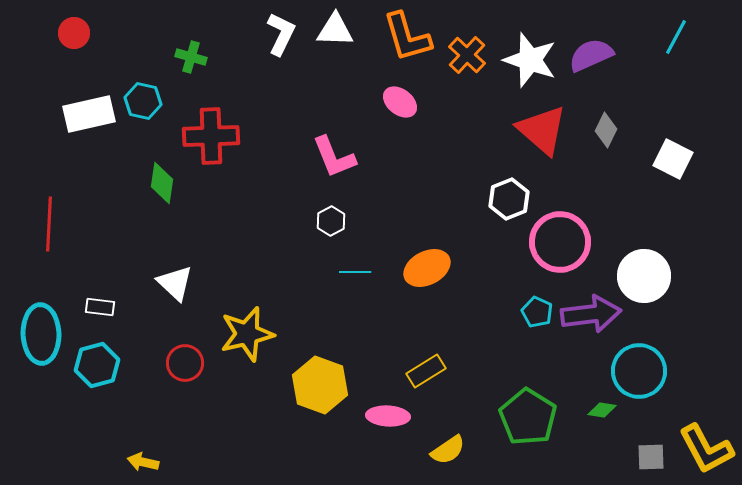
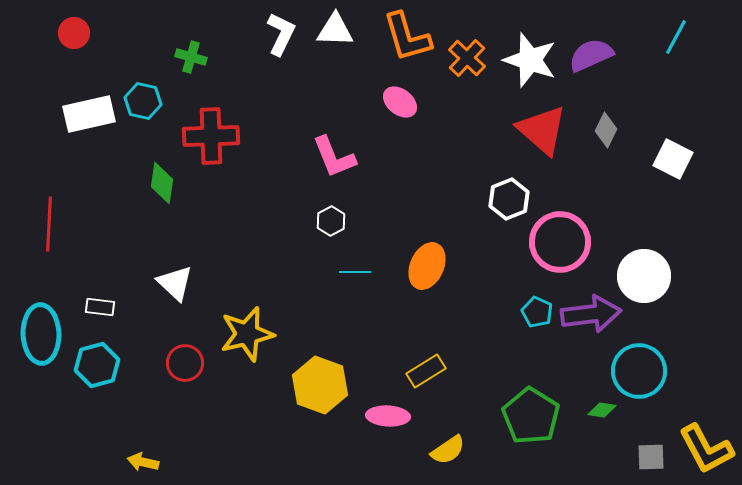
orange cross at (467, 55): moved 3 px down
orange ellipse at (427, 268): moved 2 px up; rotated 39 degrees counterclockwise
green pentagon at (528, 417): moved 3 px right, 1 px up
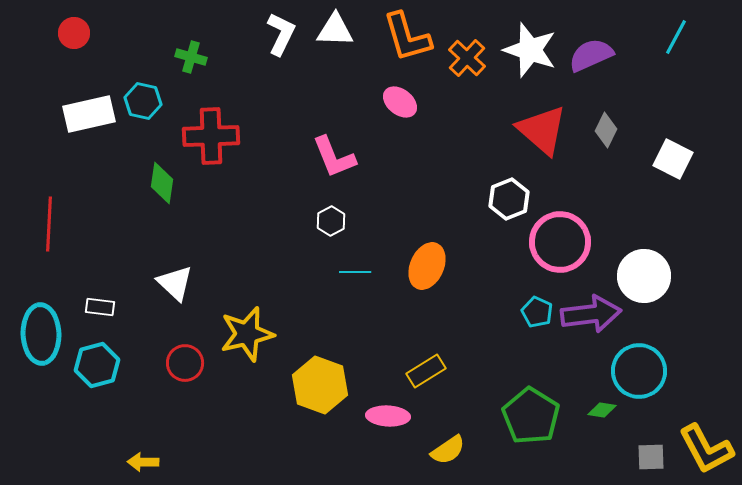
white star at (530, 60): moved 10 px up
yellow arrow at (143, 462): rotated 12 degrees counterclockwise
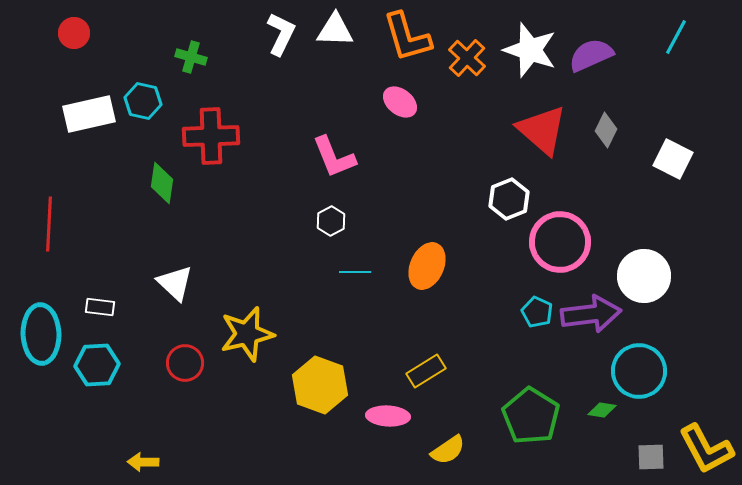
cyan hexagon at (97, 365): rotated 12 degrees clockwise
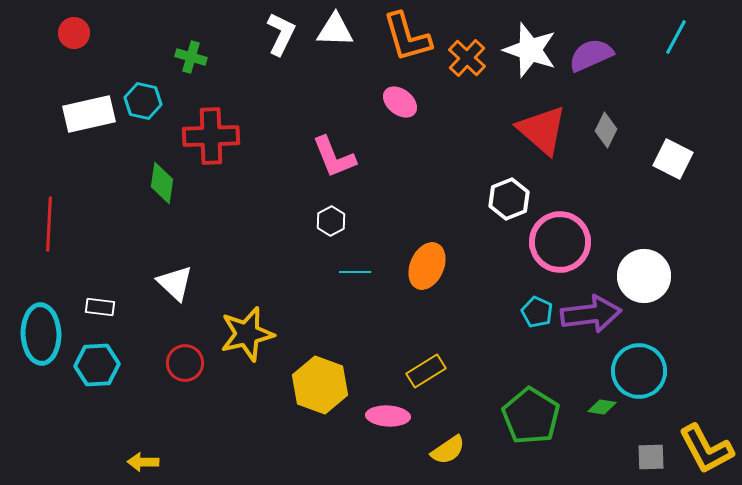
green diamond at (602, 410): moved 3 px up
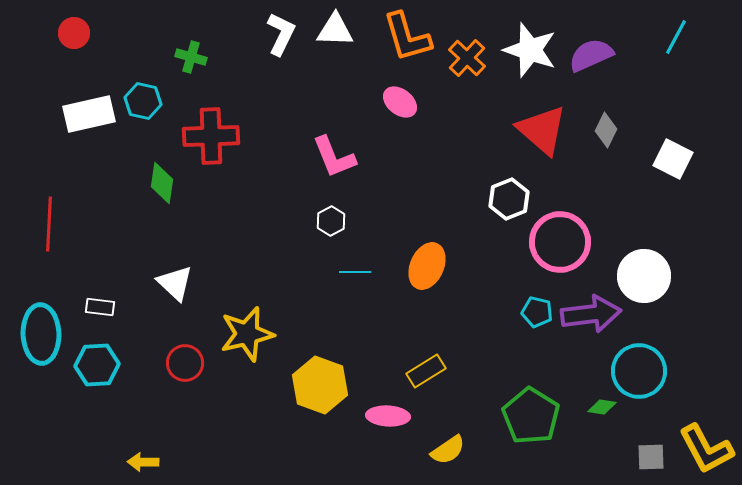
cyan pentagon at (537, 312): rotated 12 degrees counterclockwise
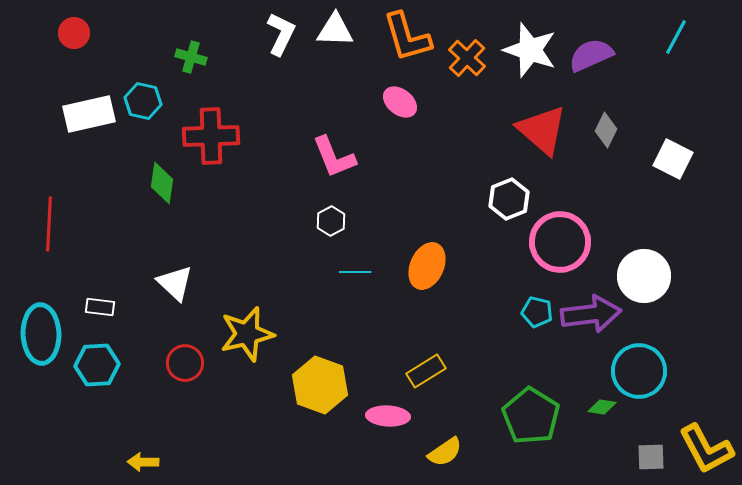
yellow semicircle at (448, 450): moved 3 px left, 2 px down
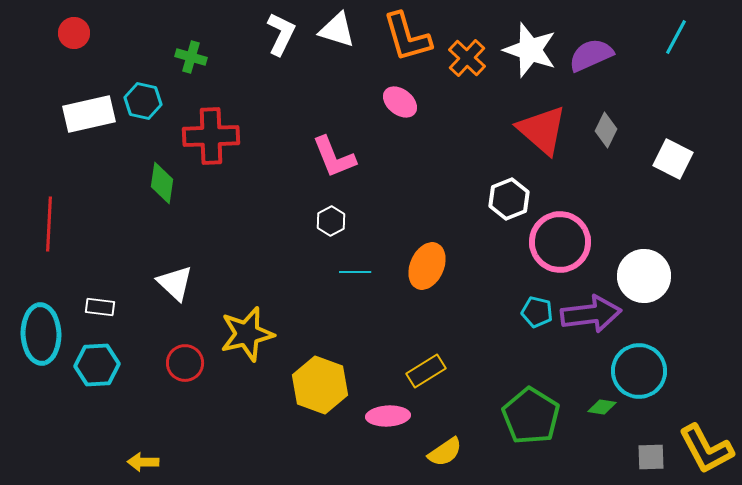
white triangle at (335, 30): moved 2 px right; rotated 15 degrees clockwise
pink ellipse at (388, 416): rotated 6 degrees counterclockwise
